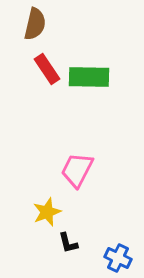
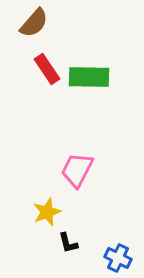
brown semicircle: moved 1 px left, 1 px up; rotated 28 degrees clockwise
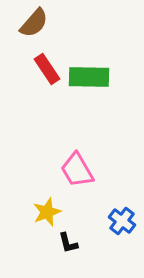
pink trapezoid: rotated 57 degrees counterclockwise
blue cross: moved 4 px right, 37 px up; rotated 12 degrees clockwise
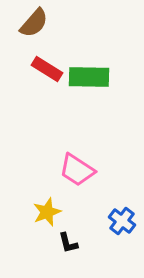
red rectangle: rotated 24 degrees counterclockwise
pink trapezoid: rotated 27 degrees counterclockwise
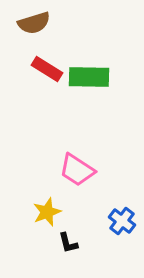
brown semicircle: rotated 32 degrees clockwise
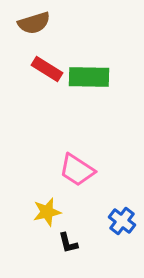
yellow star: rotated 8 degrees clockwise
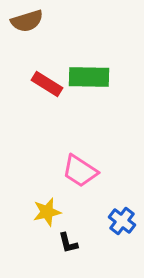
brown semicircle: moved 7 px left, 2 px up
red rectangle: moved 15 px down
pink trapezoid: moved 3 px right, 1 px down
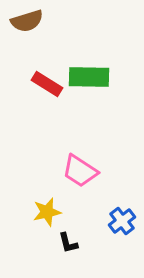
blue cross: rotated 16 degrees clockwise
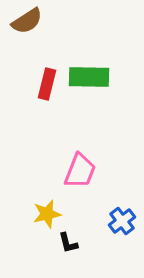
brown semicircle: rotated 16 degrees counterclockwise
red rectangle: rotated 72 degrees clockwise
pink trapezoid: rotated 102 degrees counterclockwise
yellow star: moved 2 px down
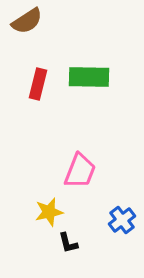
red rectangle: moved 9 px left
yellow star: moved 2 px right, 2 px up
blue cross: moved 1 px up
